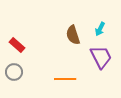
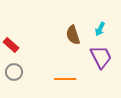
red rectangle: moved 6 px left
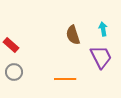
cyan arrow: moved 3 px right; rotated 144 degrees clockwise
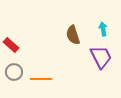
orange line: moved 24 px left
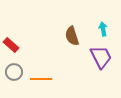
brown semicircle: moved 1 px left, 1 px down
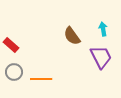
brown semicircle: rotated 18 degrees counterclockwise
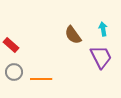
brown semicircle: moved 1 px right, 1 px up
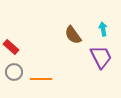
red rectangle: moved 2 px down
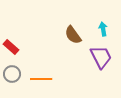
gray circle: moved 2 px left, 2 px down
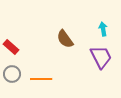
brown semicircle: moved 8 px left, 4 px down
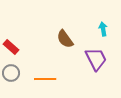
purple trapezoid: moved 5 px left, 2 px down
gray circle: moved 1 px left, 1 px up
orange line: moved 4 px right
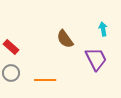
orange line: moved 1 px down
